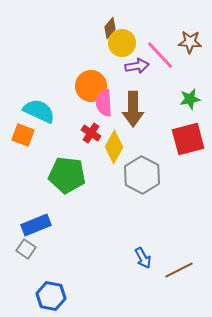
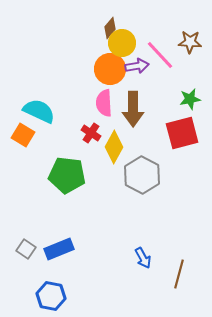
orange circle: moved 19 px right, 17 px up
orange square: rotated 10 degrees clockwise
red square: moved 6 px left, 6 px up
blue rectangle: moved 23 px right, 24 px down
brown line: moved 4 px down; rotated 48 degrees counterclockwise
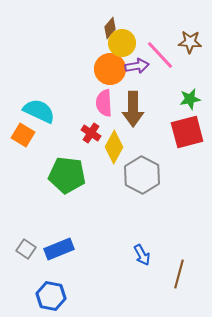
red square: moved 5 px right, 1 px up
blue arrow: moved 1 px left, 3 px up
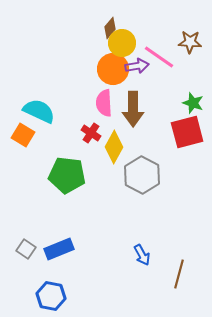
pink line: moved 1 px left, 2 px down; rotated 12 degrees counterclockwise
orange circle: moved 3 px right
green star: moved 3 px right, 4 px down; rotated 30 degrees clockwise
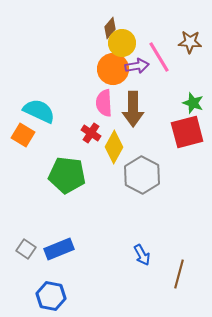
pink line: rotated 24 degrees clockwise
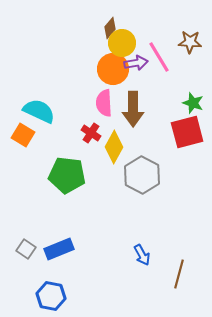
purple arrow: moved 1 px left, 3 px up
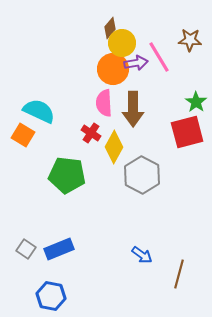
brown star: moved 2 px up
green star: moved 3 px right, 1 px up; rotated 15 degrees clockwise
blue arrow: rotated 25 degrees counterclockwise
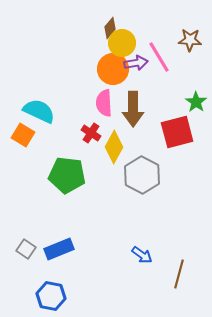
red square: moved 10 px left
